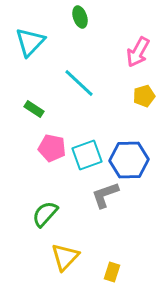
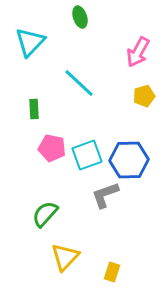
green rectangle: rotated 54 degrees clockwise
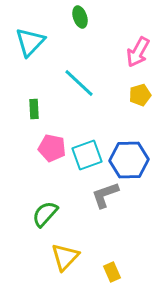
yellow pentagon: moved 4 px left, 1 px up
yellow rectangle: rotated 42 degrees counterclockwise
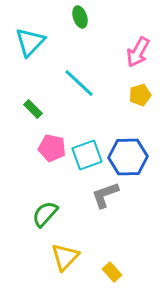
green rectangle: moved 1 px left; rotated 42 degrees counterclockwise
blue hexagon: moved 1 px left, 3 px up
yellow rectangle: rotated 18 degrees counterclockwise
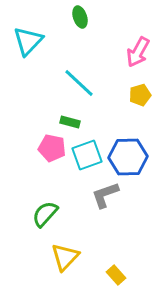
cyan triangle: moved 2 px left, 1 px up
green rectangle: moved 37 px right, 13 px down; rotated 30 degrees counterclockwise
yellow rectangle: moved 4 px right, 3 px down
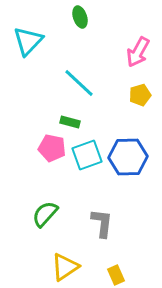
gray L-shape: moved 3 px left, 28 px down; rotated 116 degrees clockwise
yellow triangle: moved 10 px down; rotated 12 degrees clockwise
yellow rectangle: rotated 18 degrees clockwise
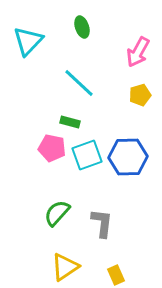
green ellipse: moved 2 px right, 10 px down
green semicircle: moved 12 px right, 1 px up
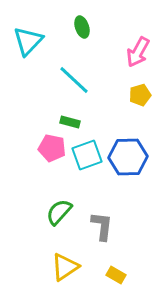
cyan line: moved 5 px left, 3 px up
green semicircle: moved 2 px right, 1 px up
gray L-shape: moved 3 px down
yellow rectangle: rotated 36 degrees counterclockwise
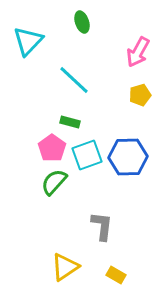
green ellipse: moved 5 px up
pink pentagon: rotated 24 degrees clockwise
green semicircle: moved 5 px left, 30 px up
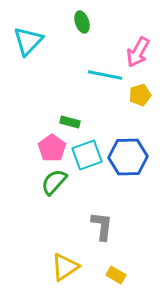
cyan line: moved 31 px right, 5 px up; rotated 32 degrees counterclockwise
